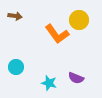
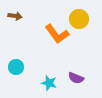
yellow circle: moved 1 px up
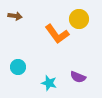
cyan circle: moved 2 px right
purple semicircle: moved 2 px right, 1 px up
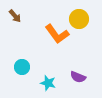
brown arrow: rotated 40 degrees clockwise
cyan circle: moved 4 px right
cyan star: moved 1 px left
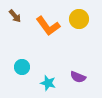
orange L-shape: moved 9 px left, 8 px up
